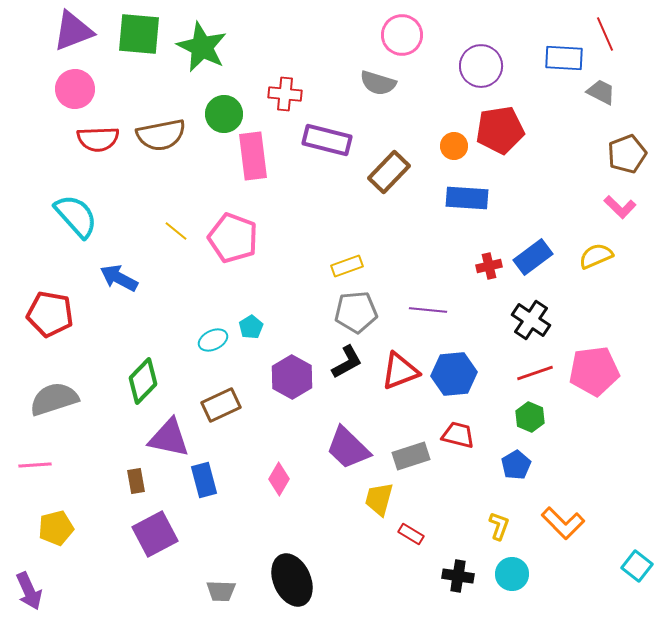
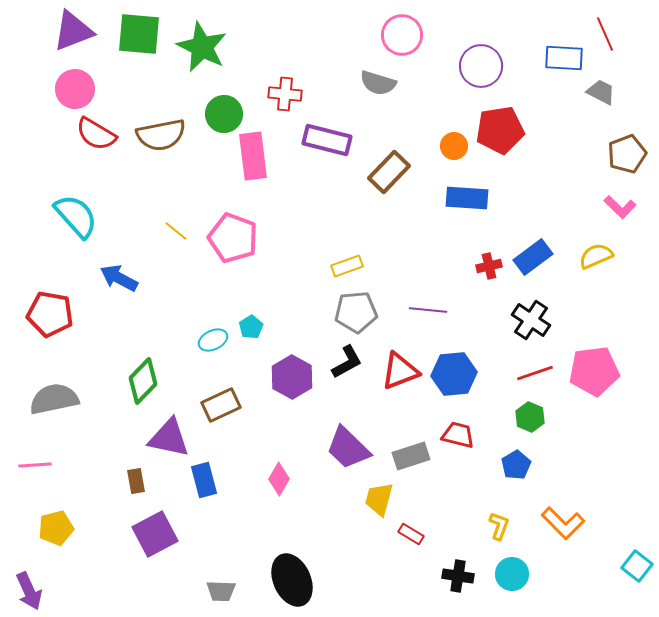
red semicircle at (98, 139): moved 2 px left, 5 px up; rotated 33 degrees clockwise
gray semicircle at (54, 399): rotated 6 degrees clockwise
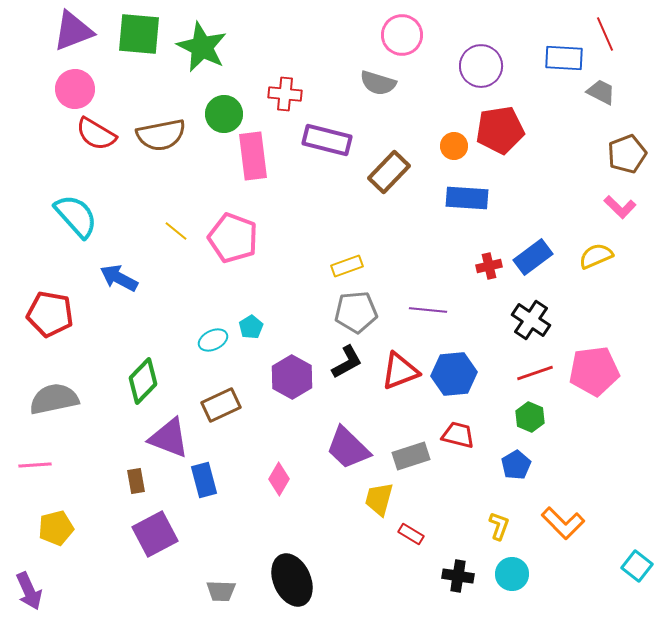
purple triangle at (169, 438): rotated 9 degrees clockwise
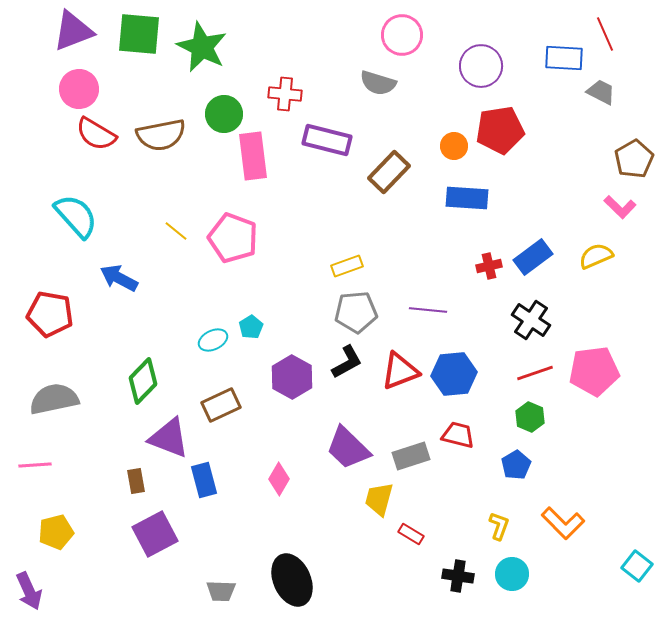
pink circle at (75, 89): moved 4 px right
brown pentagon at (627, 154): moved 7 px right, 5 px down; rotated 9 degrees counterclockwise
yellow pentagon at (56, 528): moved 4 px down
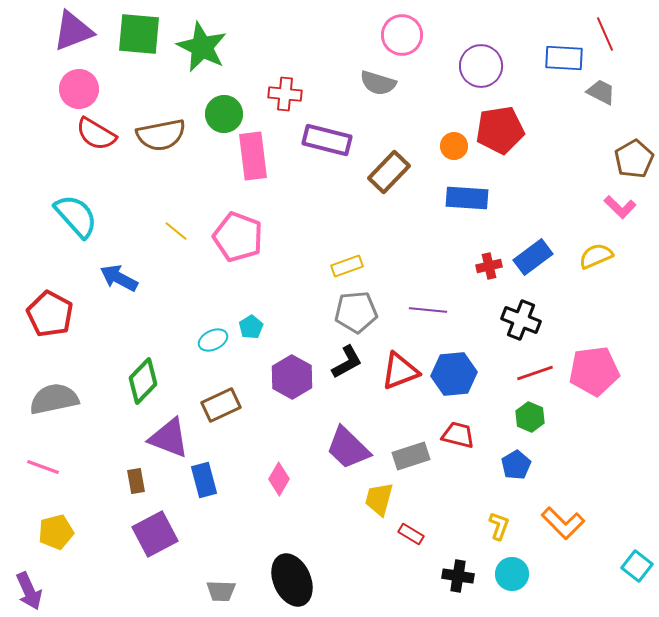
pink pentagon at (233, 238): moved 5 px right, 1 px up
red pentagon at (50, 314): rotated 18 degrees clockwise
black cross at (531, 320): moved 10 px left; rotated 12 degrees counterclockwise
pink line at (35, 465): moved 8 px right, 2 px down; rotated 24 degrees clockwise
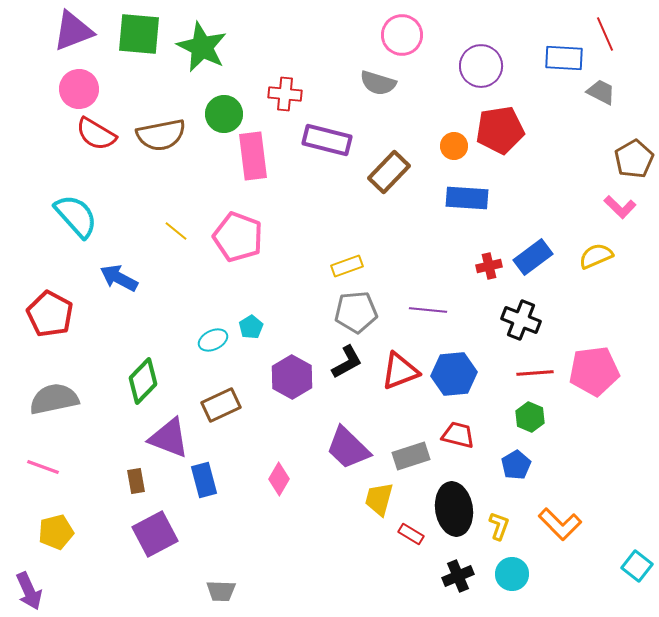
red line at (535, 373): rotated 15 degrees clockwise
orange L-shape at (563, 523): moved 3 px left, 1 px down
black cross at (458, 576): rotated 32 degrees counterclockwise
black ellipse at (292, 580): moved 162 px right, 71 px up; rotated 15 degrees clockwise
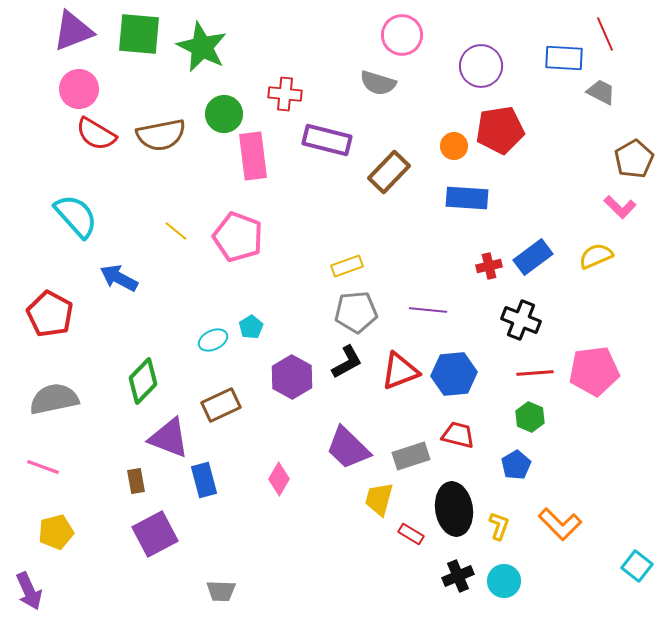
cyan circle at (512, 574): moved 8 px left, 7 px down
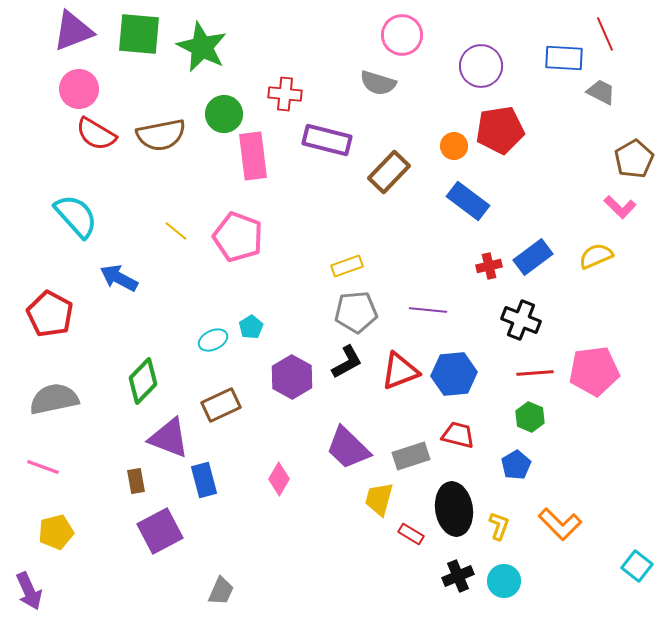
blue rectangle at (467, 198): moved 1 px right, 3 px down; rotated 33 degrees clockwise
purple square at (155, 534): moved 5 px right, 3 px up
gray trapezoid at (221, 591): rotated 68 degrees counterclockwise
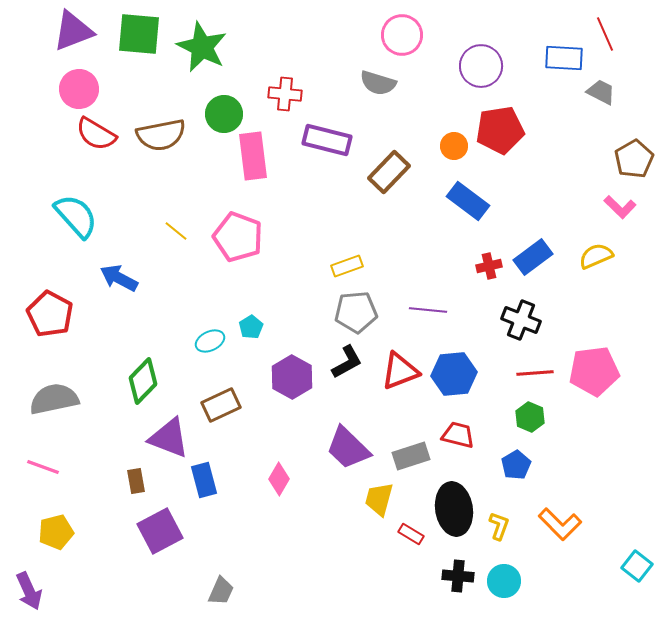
cyan ellipse at (213, 340): moved 3 px left, 1 px down
black cross at (458, 576): rotated 28 degrees clockwise
